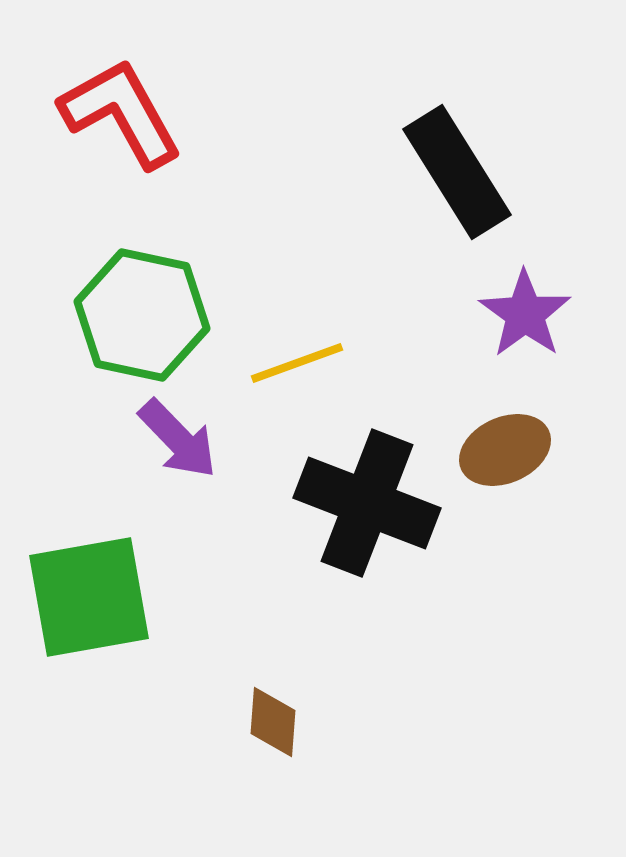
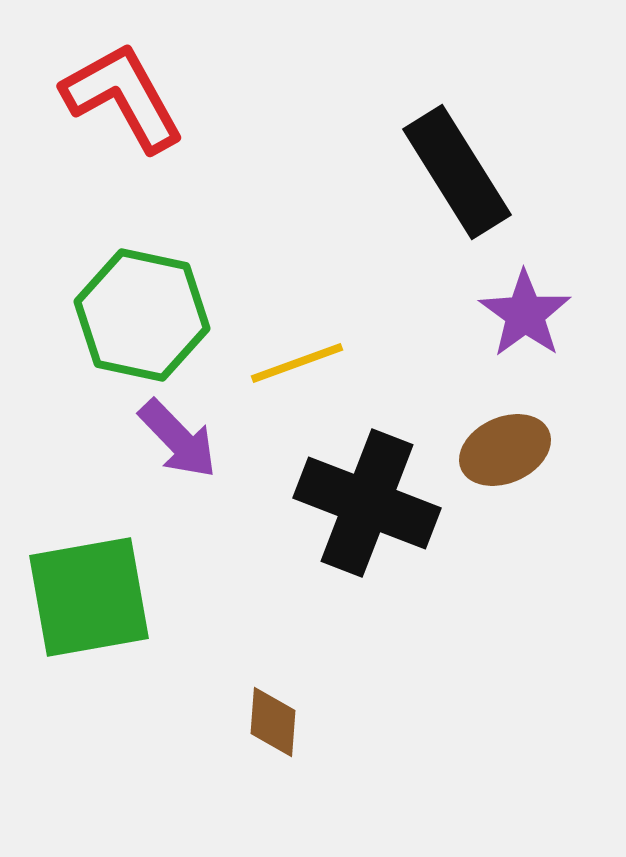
red L-shape: moved 2 px right, 16 px up
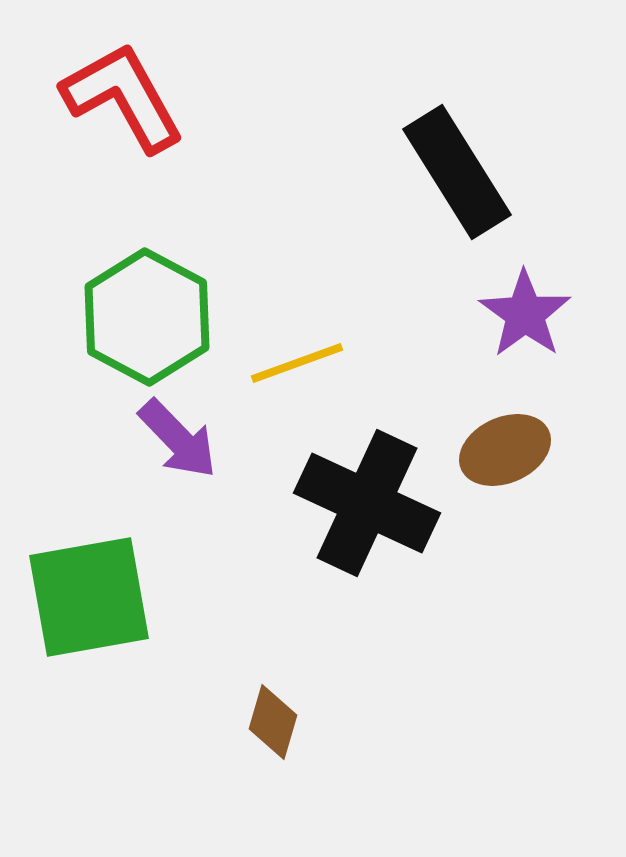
green hexagon: moved 5 px right, 2 px down; rotated 16 degrees clockwise
black cross: rotated 4 degrees clockwise
brown diamond: rotated 12 degrees clockwise
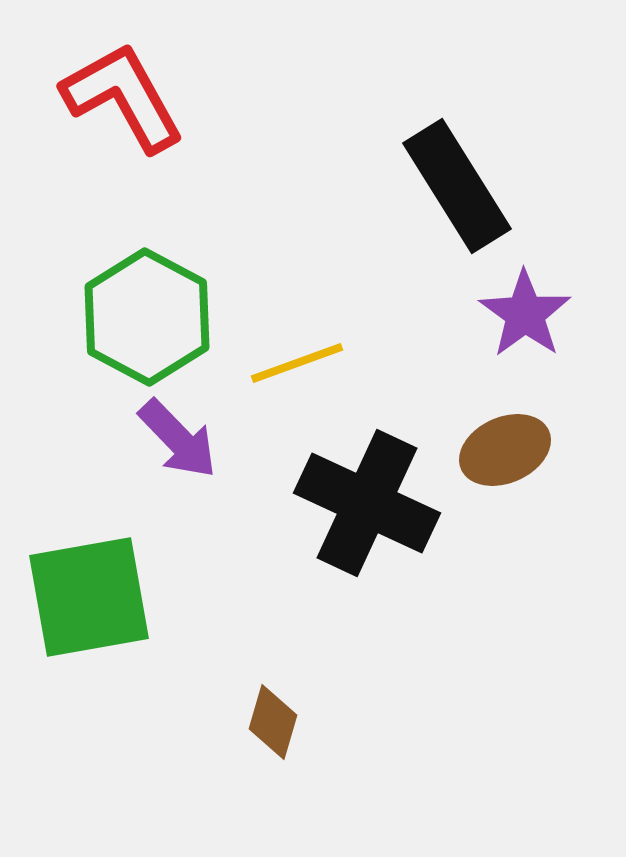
black rectangle: moved 14 px down
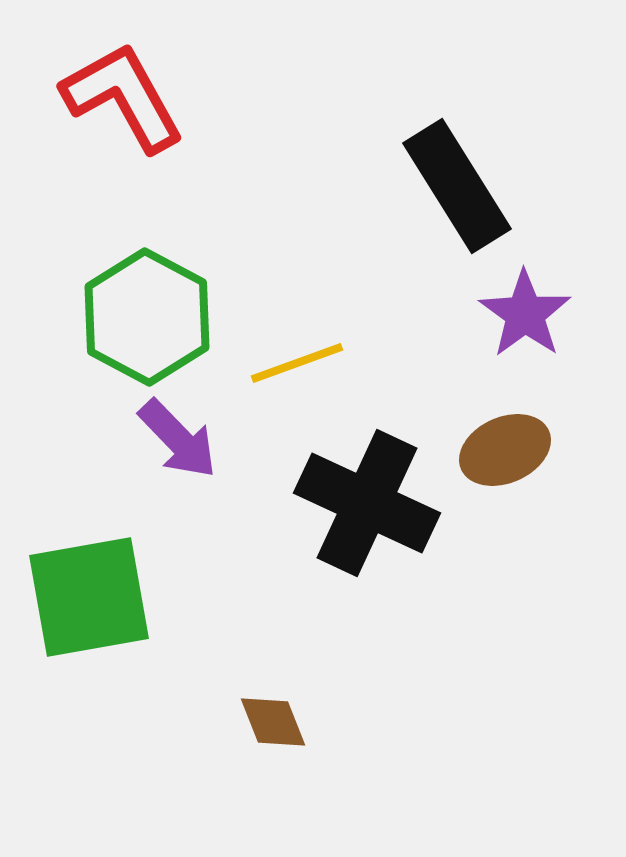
brown diamond: rotated 38 degrees counterclockwise
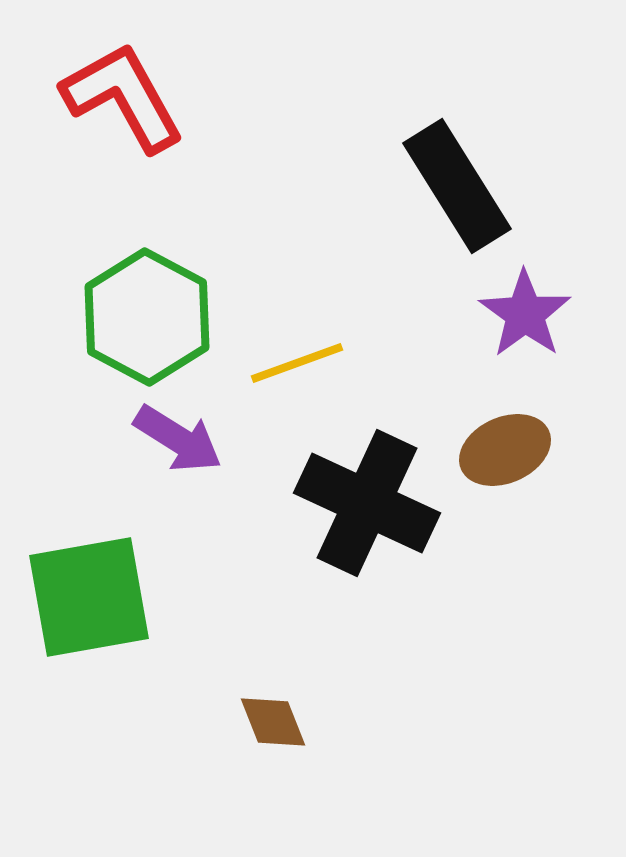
purple arrow: rotated 14 degrees counterclockwise
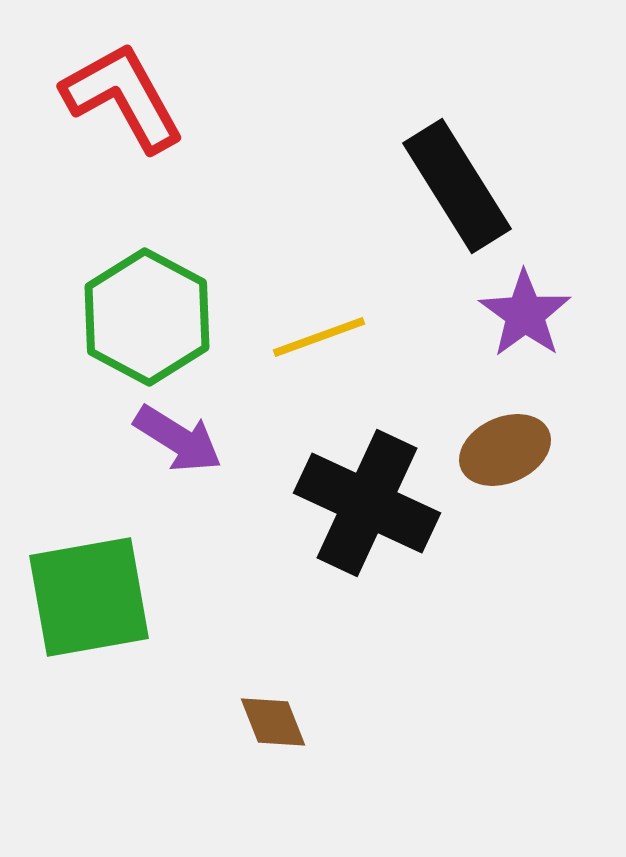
yellow line: moved 22 px right, 26 px up
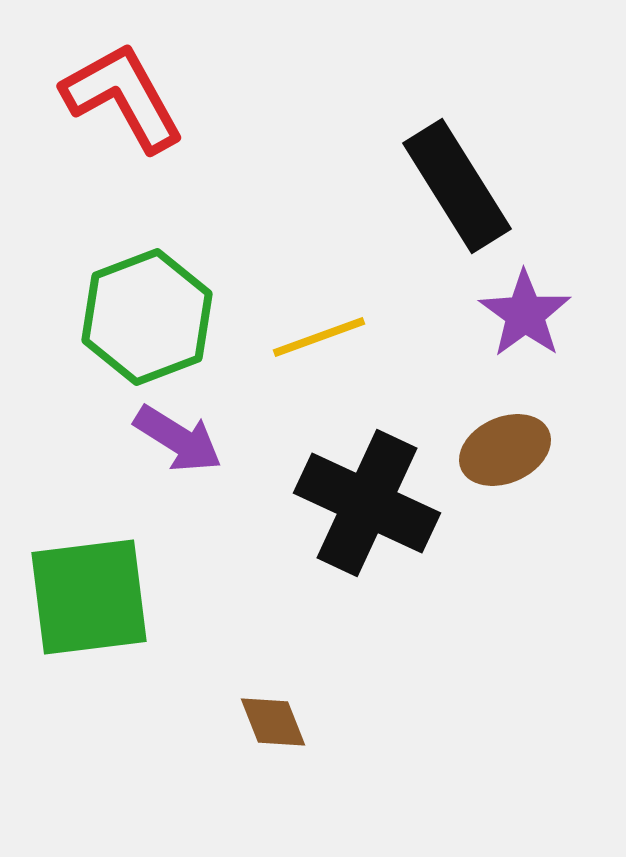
green hexagon: rotated 11 degrees clockwise
green square: rotated 3 degrees clockwise
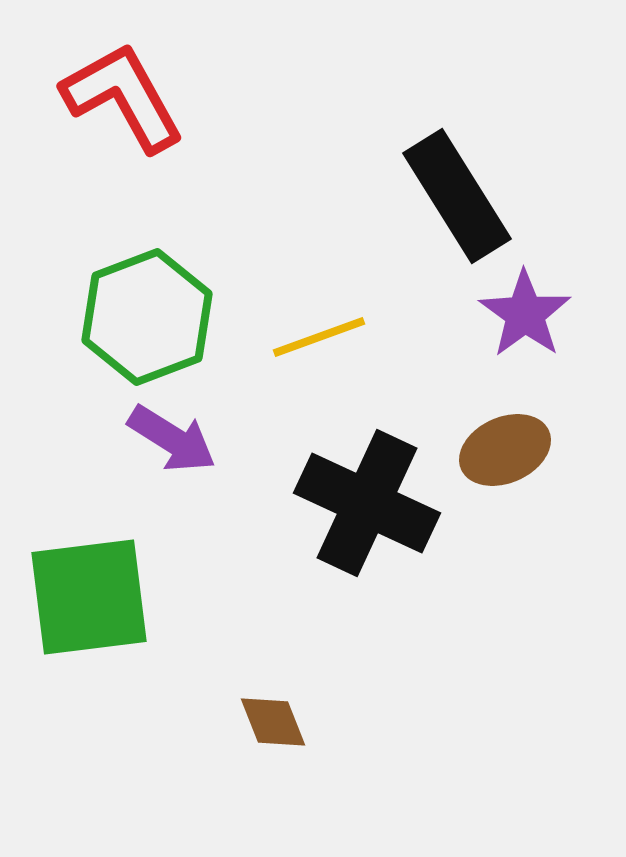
black rectangle: moved 10 px down
purple arrow: moved 6 px left
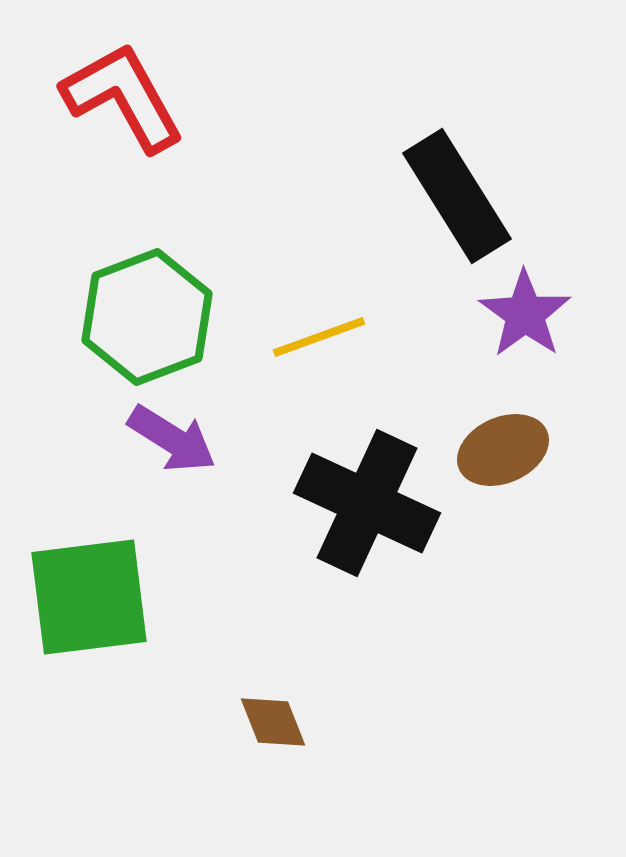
brown ellipse: moved 2 px left
